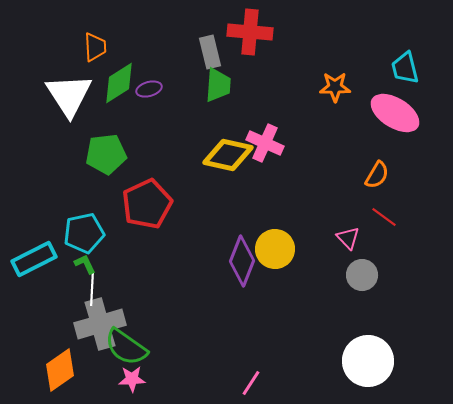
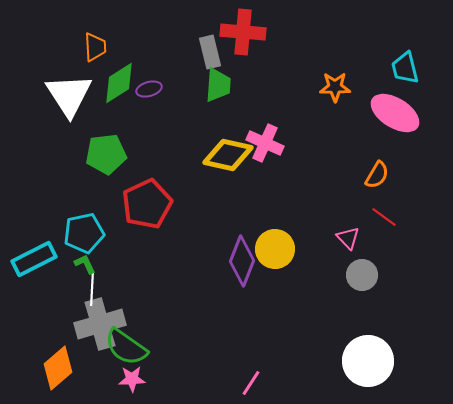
red cross: moved 7 px left
orange diamond: moved 2 px left, 2 px up; rotated 6 degrees counterclockwise
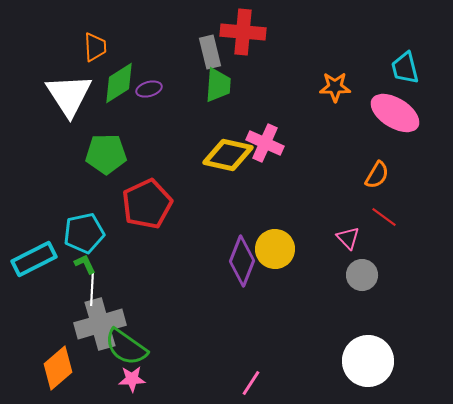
green pentagon: rotated 6 degrees clockwise
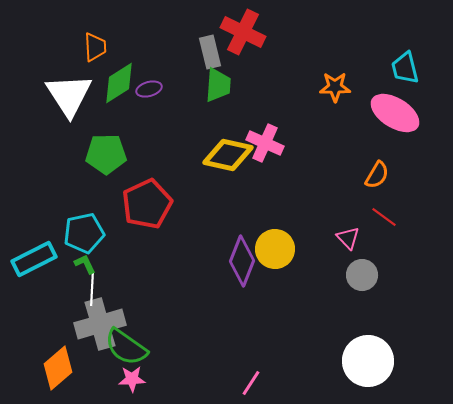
red cross: rotated 21 degrees clockwise
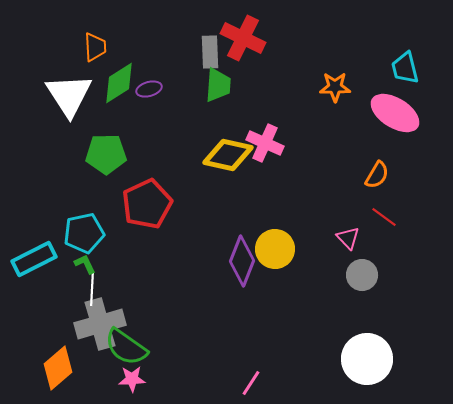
red cross: moved 6 px down
gray rectangle: rotated 12 degrees clockwise
white circle: moved 1 px left, 2 px up
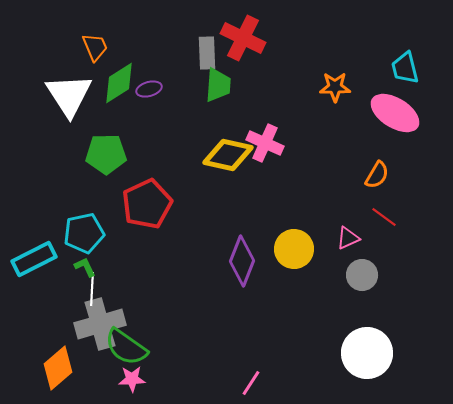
orange trapezoid: rotated 20 degrees counterclockwise
gray rectangle: moved 3 px left, 1 px down
pink triangle: rotated 50 degrees clockwise
yellow circle: moved 19 px right
green L-shape: moved 3 px down
white circle: moved 6 px up
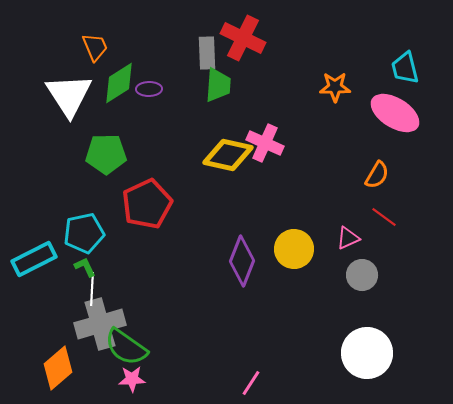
purple ellipse: rotated 15 degrees clockwise
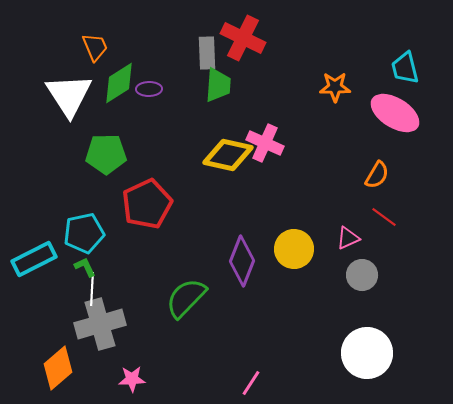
green semicircle: moved 60 px right, 49 px up; rotated 99 degrees clockwise
